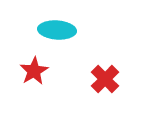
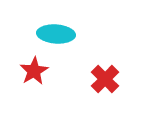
cyan ellipse: moved 1 px left, 4 px down
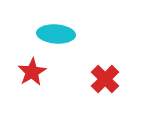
red star: moved 2 px left, 1 px down
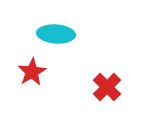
red cross: moved 2 px right, 8 px down
